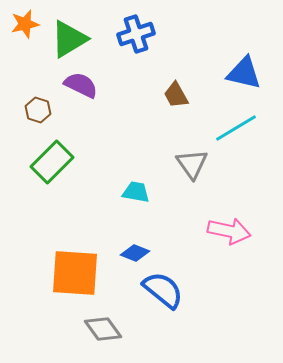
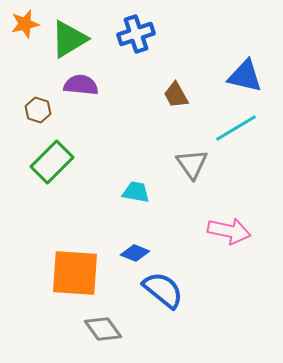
blue triangle: moved 1 px right, 3 px down
purple semicircle: rotated 20 degrees counterclockwise
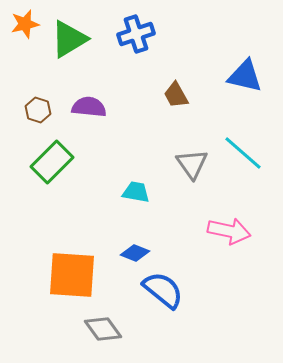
purple semicircle: moved 8 px right, 22 px down
cyan line: moved 7 px right, 25 px down; rotated 72 degrees clockwise
orange square: moved 3 px left, 2 px down
